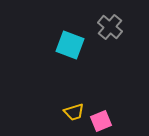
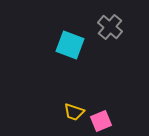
yellow trapezoid: rotated 35 degrees clockwise
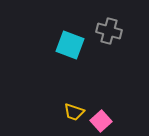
gray cross: moved 1 px left, 4 px down; rotated 25 degrees counterclockwise
pink square: rotated 20 degrees counterclockwise
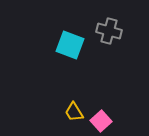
yellow trapezoid: rotated 40 degrees clockwise
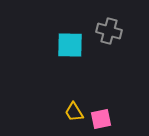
cyan square: rotated 20 degrees counterclockwise
pink square: moved 2 px up; rotated 30 degrees clockwise
